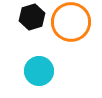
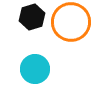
cyan circle: moved 4 px left, 2 px up
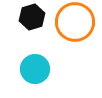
orange circle: moved 4 px right
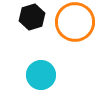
cyan circle: moved 6 px right, 6 px down
